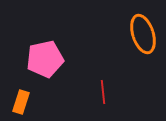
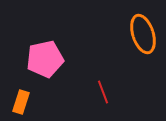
red line: rotated 15 degrees counterclockwise
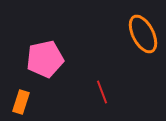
orange ellipse: rotated 9 degrees counterclockwise
red line: moved 1 px left
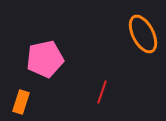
red line: rotated 40 degrees clockwise
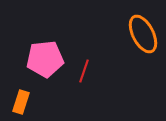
pink pentagon: rotated 6 degrees clockwise
red line: moved 18 px left, 21 px up
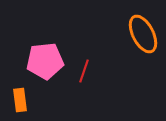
pink pentagon: moved 2 px down
orange rectangle: moved 1 px left, 2 px up; rotated 25 degrees counterclockwise
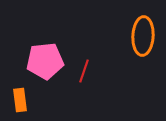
orange ellipse: moved 2 px down; rotated 30 degrees clockwise
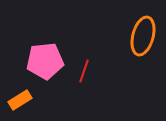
orange ellipse: rotated 12 degrees clockwise
orange rectangle: rotated 65 degrees clockwise
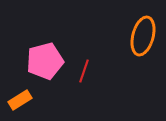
pink pentagon: rotated 9 degrees counterclockwise
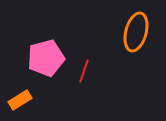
orange ellipse: moved 7 px left, 4 px up
pink pentagon: moved 1 px right, 3 px up
